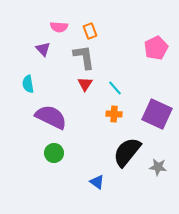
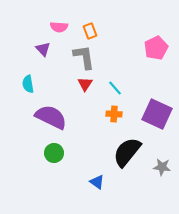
gray star: moved 4 px right
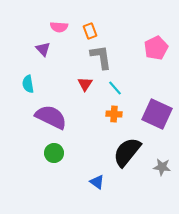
gray L-shape: moved 17 px right
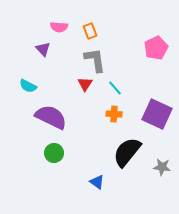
gray L-shape: moved 6 px left, 3 px down
cyan semicircle: moved 2 px down; rotated 54 degrees counterclockwise
